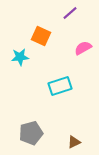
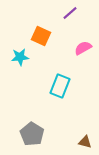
cyan rectangle: rotated 50 degrees counterclockwise
gray pentagon: moved 1 px right, 1 px down; rotated 25 degrees counterclockwise
brown triangle: moved 11 px right; rotated 40 degrees clockwise
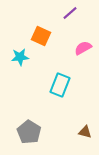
cyan rectangle: moved 1 px up
gray pentagon: moved 3 px left, 2 px up
brown triangle: moved 10 px up
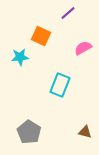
purple line: moved 2 px left
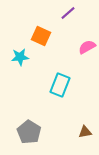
pink semicircle: moved 4 px right, 1 px up
brown triangle: rotated 24 degrees counterclockwise
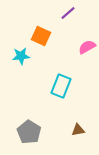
cyan star: moved 1 px right, 1 px up
cyan rectangle: moved 1 px right, 1 px down
brown triangle: moved 7 px left, 2 px up
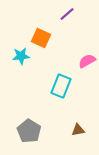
purple line: moved 1 px left, 1 px down
orange square: moved 2 px down
pink semicircle: moved 14 px down
gray pentagon: moved 1 px up
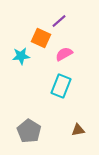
purple line: moved 8 px left, 7 px down
pink semicircle: moved 23 px left, 7 px up
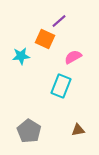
orange square: moved 4 px right, 1 px down
pink semicircle: moved 9 px right, 3 px down
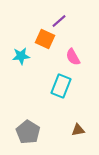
pink semicircle: rotated 90 degrees counterclockwise
gray pentagon: moved 1 px left, 1 px down
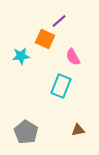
gray pentagon: moved 2 px left
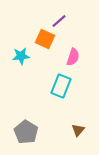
pink semicircle: rotated 132 degrees counterclockwise
brown triangle: rotated 40 degrees counterclockwise
